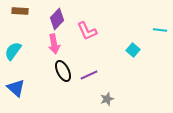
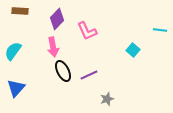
pink arrow: moved 1 px left, 3 px down
blue triangle: rotated 30 degrees clockwise
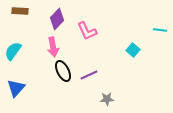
gray star: rotated 16 degrees clockwise
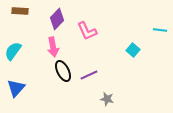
gray star: rotated 16 degrees clockwise
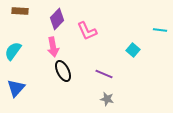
purple line: moved 15 px right, 1 px up; rotated 48 degrees clockwise
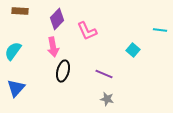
black ellipse: rotated 40 degrees clockwise
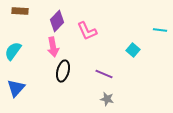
purple diamond: moved 2 px down
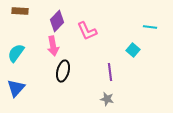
cyan line: moved 10 px left, 3 px up
pink arrow: moved 1 px up
cyan semicircle: moved 3 px right, 2 px down
purple line: moved 6 px right, 2 px up; rotated 60 degrees clockwise
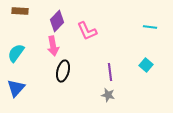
cyan square: moved 13 px right, 15 px down
gray star: moved 1 px right, 4 px up
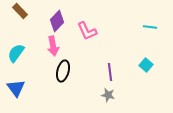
brown rectangle: rotated 42 degrees clockwise
blue triangle: rotated 18 degrees counterclockwise
